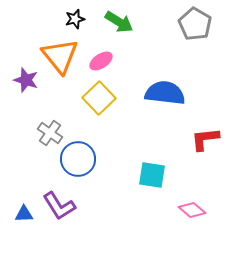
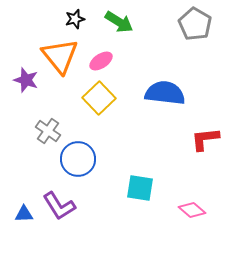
gray cross: moved 2 px left, 2 px up
cyan square: moved 12 px left, 13 px down
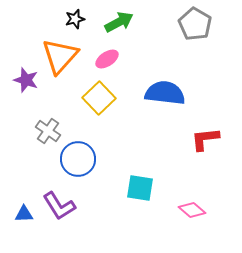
green arrow: rotated 60 degrees counterclockwise
orange triangle: rotated 21 degrees clockwise
pink ellipse: moved 6 px right, 2 px up
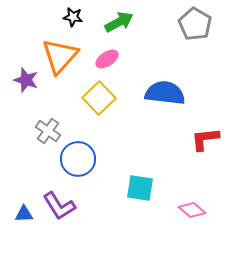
black star: moved 2 px left, 2 px up; rotated 24 degrees clockwise
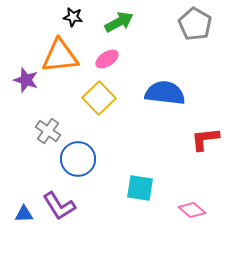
orange triangle: rotated 42 degrees clockwise
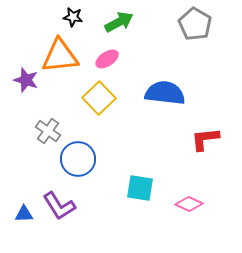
pink diamond: moved 3 px left, 6 px up; rotated 16 degrees counterclockwise
